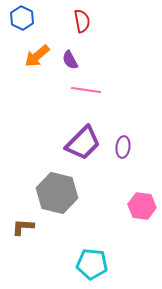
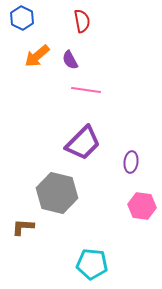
purple ellipse: moved 8 px right, 15 px down
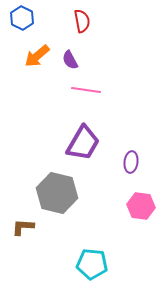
purple trapezoid: rotated 15 degrees counterclockwise
pink hexagon: moved 1 px left
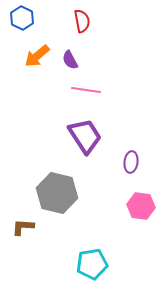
purple trapezoid: moved 2 px right, 7 px up; rotated 63 degrees counterclockwise
cyan pentagon: rotated 16 degrees counterclockwise
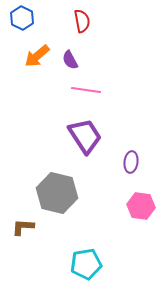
cyan pentagon: moved 6 px left
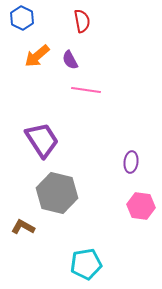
purple trapezoid: moved 43 px left, 4 px down
brown L-shape: rotated 25 degrees clockwise
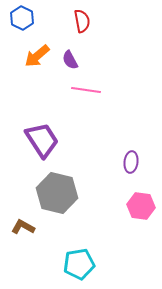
cyan pentagon: moved 7 px left
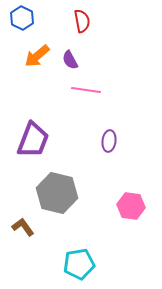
purple trapezoid: moved 9 px left; rotated 54 degrees clockwise
purple ellipse: moved 22 px left, 21 px up
pink hexagon: moved 10 px left
brown L-shape: rotated 25 degrees clockwise
